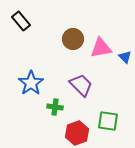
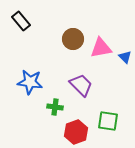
blue star: moved 1 px left, 1 px up; rotated 30 degrees counterclockwise
red hexagon: moved 1 px left, 1 px up
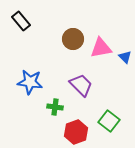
green square: moved 1 px right; rotated 30 degrees clockwise
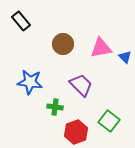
brown circle: moved 10 px left, 5 px down
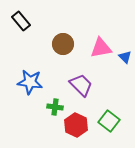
red hexagon: moved 7 px up; rotated 15 degrees counterclockwise
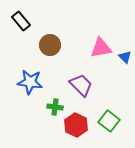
brown circle: moved 13 px left, 1 px down
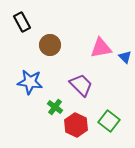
black rectangle: moved 1 px right, 1 px down; rotated 12 degrees clockwise
green cross: rotated 28 degrees clockwise
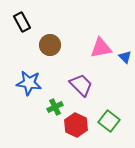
blue star: moved 1 px left, 1 px down
green cross: rotated 28 degrees clockwise
